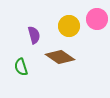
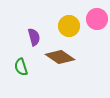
purple semicircle: moved 2 px down
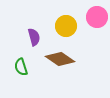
pink circle: moved 2 px up
yellow circle: moved 3 px left
brown diamond: moved 2 px down
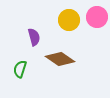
yellow circle: moved 3 px right, 6 px up
green semicircle: moved 1 px left, 2 px down; rotated 36 degrees clockwise
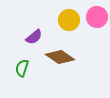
purple semicircle: rotated 66 degrees clockwise
brown diamond: moved 2 px up
green semicircle: moved 2 px right, 1 px up
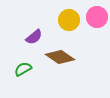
green semicircle: moved 1 px right, 1 px down; rotated 42 degrees clockwise
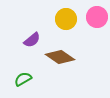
yellow circle: moved 3 px left, 1 px up
purple semicircle: moved 2 px left, 3 px down
green semicircle: moved 10 px down
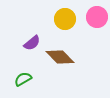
yellow circle: moved 1 px left
purple semicircle: moved 3 px down
brown diamond: rotated 12 degrees clockwise
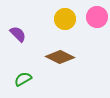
purple semicircle: moved 14 px left, 9 px up; rotated 96 degrees counterclockwise
brown diamond: rotated 20 degrees counterclockwise
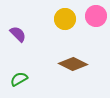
pink circle: moved 1 px left, 1 px up
brown diamond: moved 13 px right, 7 px down
green semicircle: moved 4 px left
